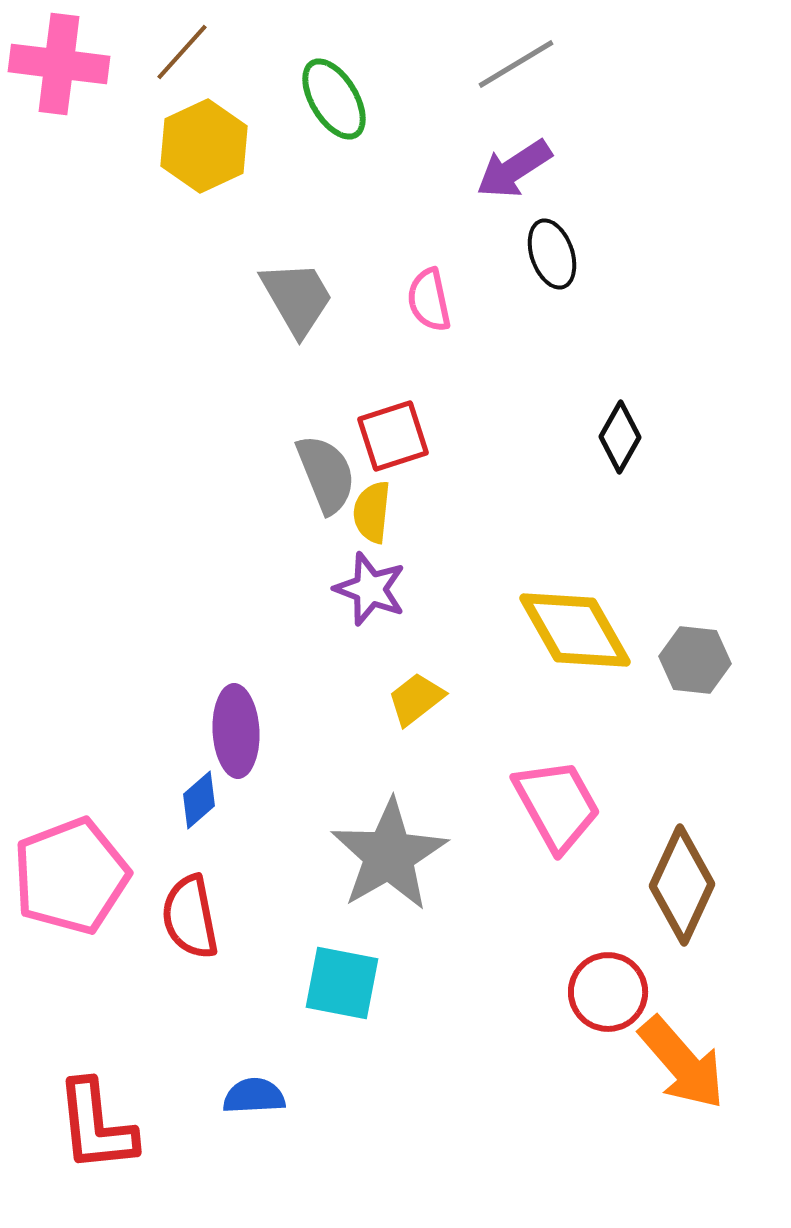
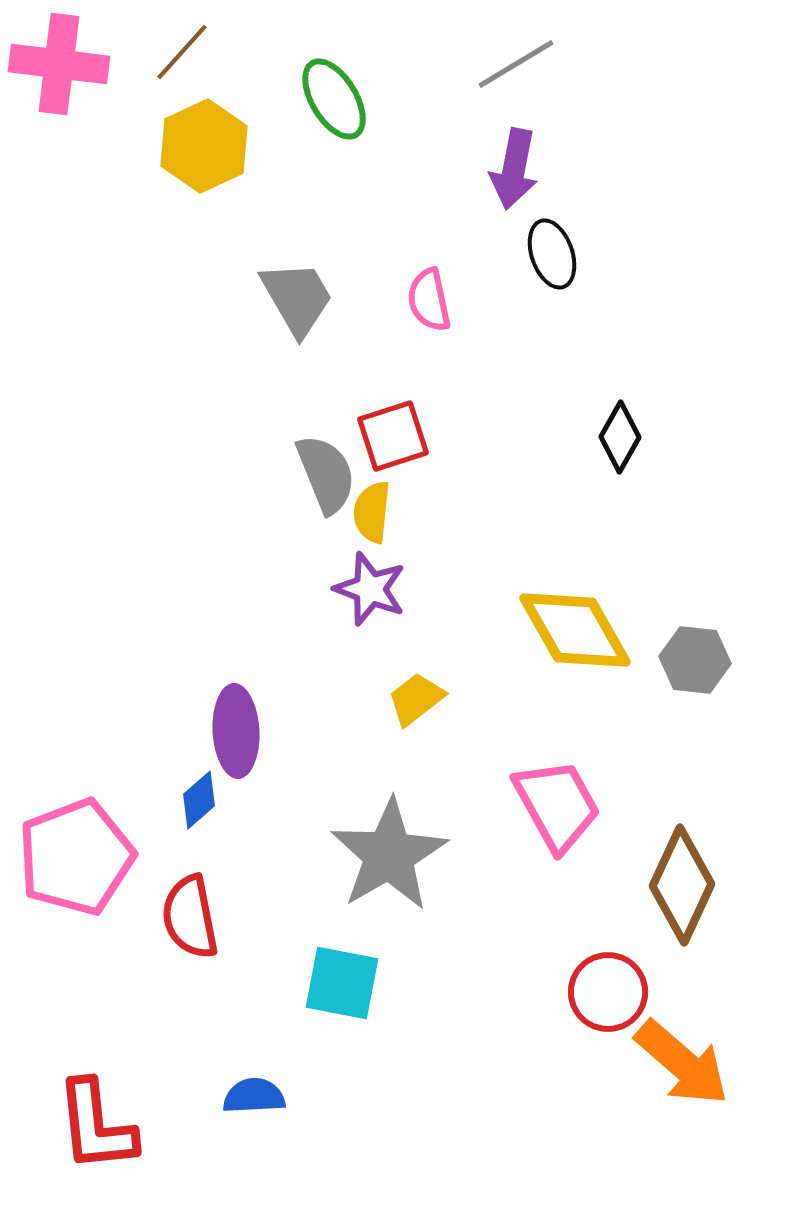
purple arrow: rotated 46 degrees counterclockwise
pink pentagon: moved 5 px right, 19 px up
orange arrow: rotated 8 degrees counterclockwise
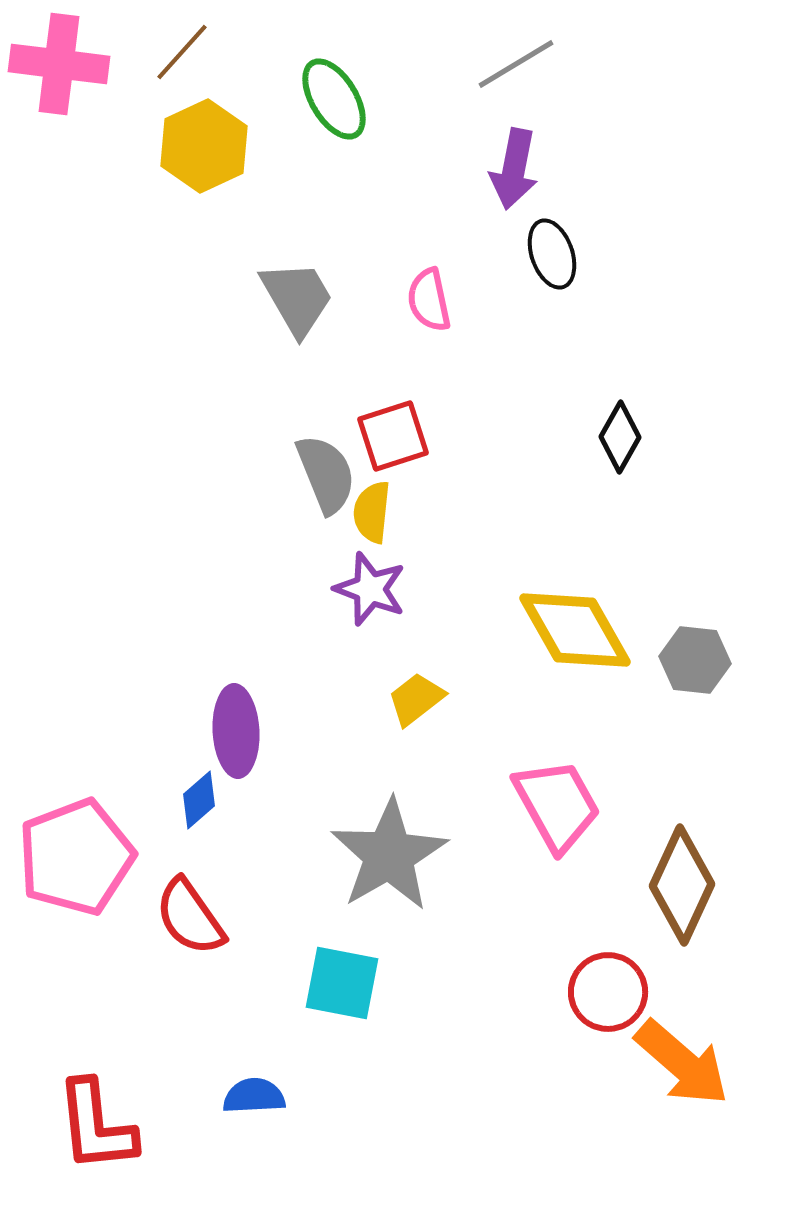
red semicircle: rotated 24 degrees counterclockwise
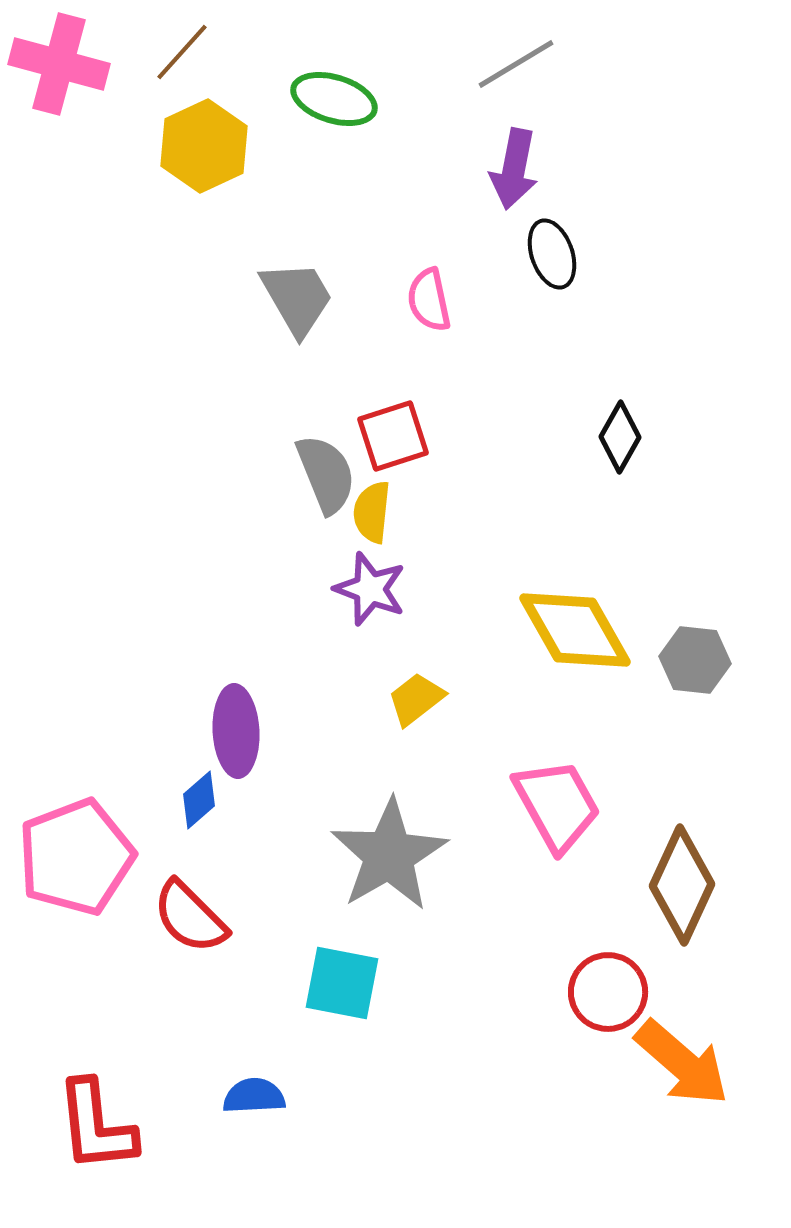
pink cross: rotated 8 degrees clockwise
green ellipse: rotated 42 degrees counterclockwise
red semicircle: rotated 10 degrees counterclockwise
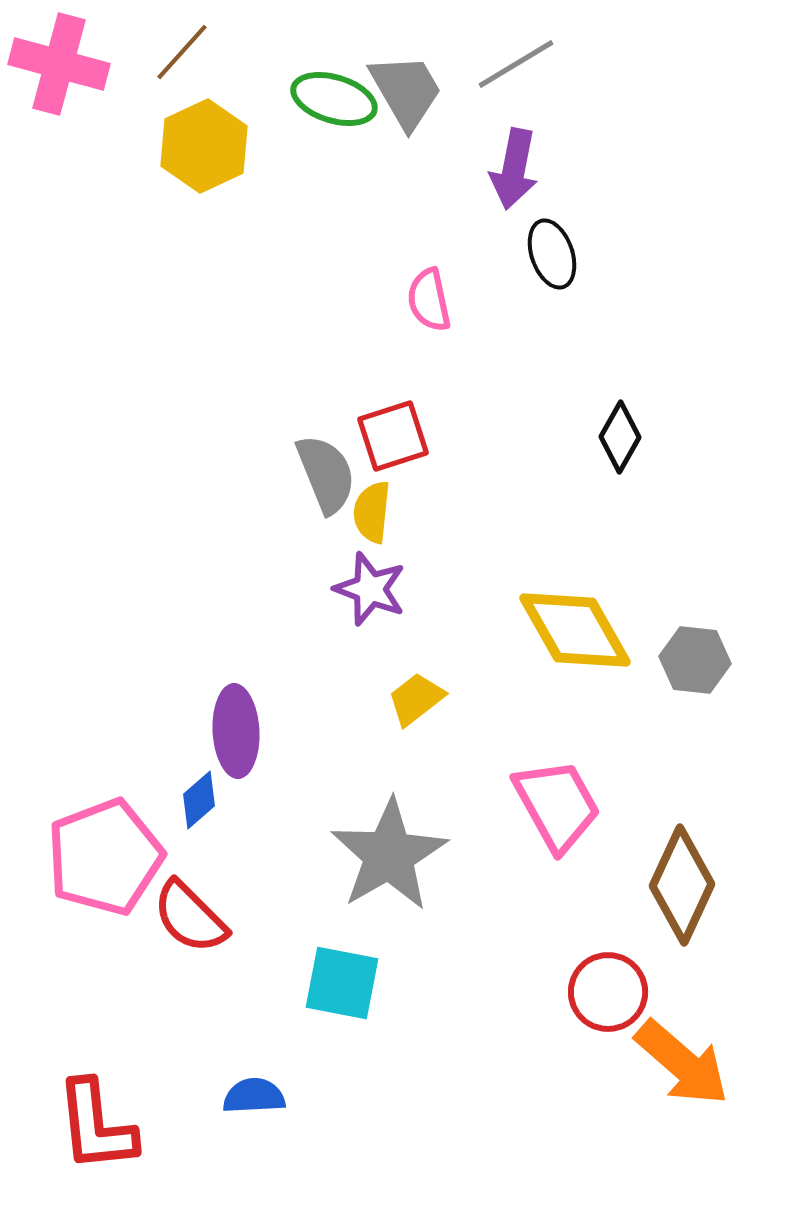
gray trapezoid: moved 109 px right, 207 px up
pink pentagon: moved 29 px right
